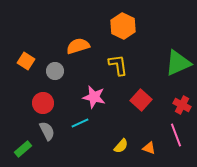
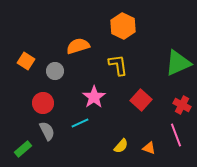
pink star: rotated 25 degrees clockwise
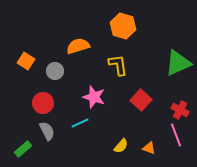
orange hexagon: rotated 10 degrees counterclockwise
pink star: rotated 20 degrees counterclockwise
red cross: moved 2 px left, 5 px down
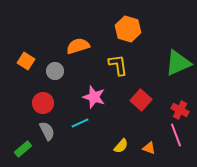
orange hexagon: moved 5 px right, 3 px down
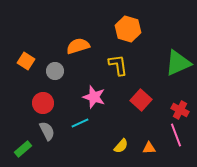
orange triangle: rotated 24 degrees counterclockwise
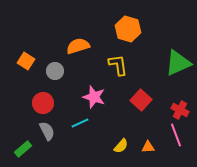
orange triangle: moved 1 px left, 1 px up
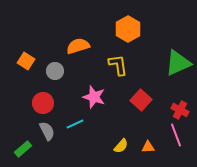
orange hexagon: rotated 15 degrees clockwise
cyan line: moved 5 px left, 1 px down
